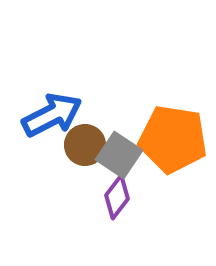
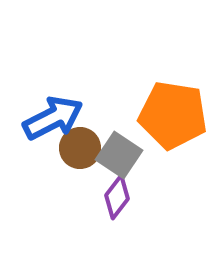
blue arrow: moved 1 px right, 3 px down
orange pentagon: moved 24 px up
brown circle: moved 5 px left, 3 px down
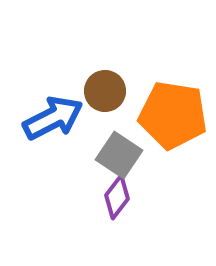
brown circle: moved 25 px right, 57 px up
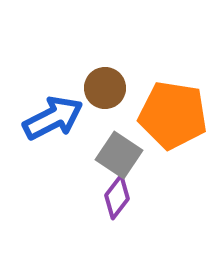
brown circle: moved 3 px up
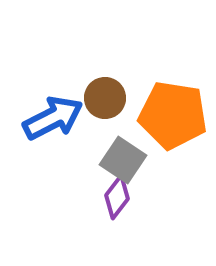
brown circle: moved 10 px down
gray square: moved 4 px right, 5 px down
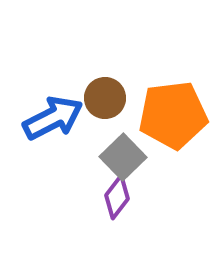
orange pentagon: rotated 16 degrees counterclockwise
gray square: moved 3 px up; rotated 12 degrees clockwise
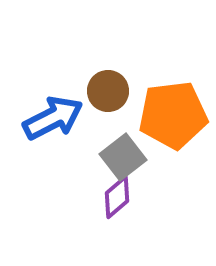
brown circle: moved 3 px right, 7 px up
gray square: rotated 6 degrees clockwise
purple diamond: rotated 12 degrees clockwise
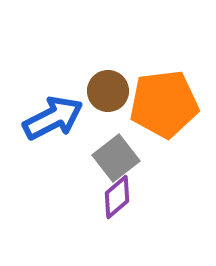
orange pentagon: moved 9 px left, 11 px up
gray square: moved 7 px left, 1 px down
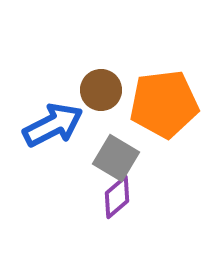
brown circle: moved 7 px left, 1 px up
blue arrow: moved 7 px down
gray square: rotated 21 degrees counterclockwise
